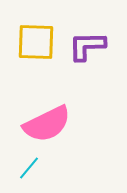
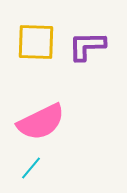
pink semicircle: moved 6 px left, 2 px up
cyan line: moved 2 px right
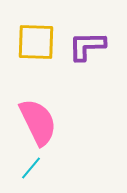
pink semicircle: moved 3 px left; rotated 90 degrees counterclockwise
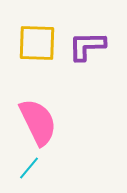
yellow square: moved 1 px right, 1 px down
cyan line: moved 2 px left
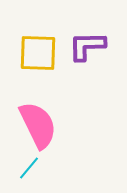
yellow square: moved 1 px right, 10 px down
pink semicircle: moved 3 px down
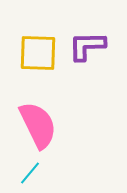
cyan line: moved 1 px right, 5 px down
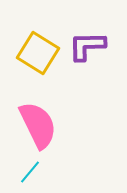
yellow square: rotated 30 degrees clockwise
cyan line: moved 1 px up
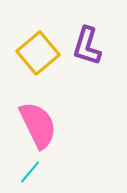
purple L-shape: rotated 72 degrees counterclockwise
yellow square: rotated 18 degrees clockwise
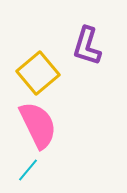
yellow square: moved 20 px down
cyan line: moved 2 px left, 2 px up
